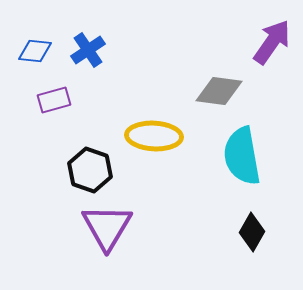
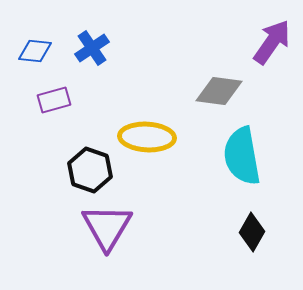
blue cross: moved 4 px right, 2 px up
yellow ellipse: moved 7 px left, 1 px down
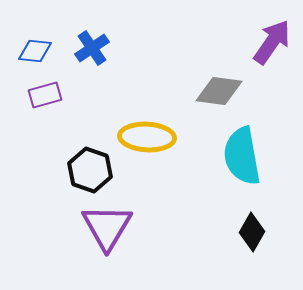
purple rectangle: moved 9 px left, 5 px up
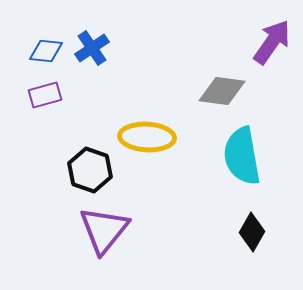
blue diamond: moved 11 px right
gray diamond: moved 3 px right
purple triangle: moved 3 px left, 3 px down; rotated 8 degrees clockwise
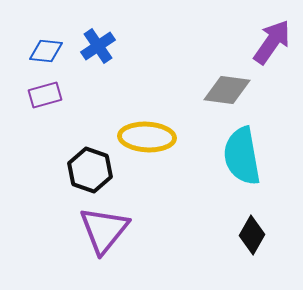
blue cross: moved 6 px right, 2 px up
gray diamond: moved 5 px right, 1 px up
black diamond: moved 3 px down
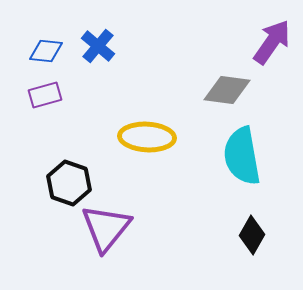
blue cross: rotated 16 degrees counterclockwise
black hexagon: moved 21 px left, 13 px down
purple triangle: moved 2 px right, 2 px up
